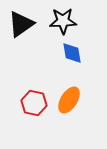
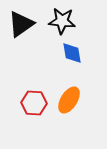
black star: moved 1 px left; rotated 8 degrees clockwise
red hexagon: rotated 10 degrees counterclockwise
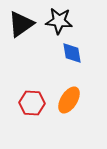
black star: moved 3 px left
red hexagon: moved 2 px left
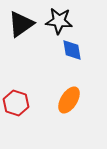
blue diamond: moved 3 px up
red hexagon: moved 16 px left; rotated 15 degrees clockwise
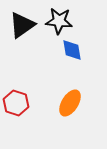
black triangle: moved 1 px right, 1 px down
orange ellipse: moved 1 px right, 3 px down
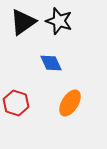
black star: rotated 12 degrees clockwise
black triangle: moved 1 px right, 3 px up
blue diamond: moved 21 px left, 13 px down; rotated 15 degrees counterclockwise
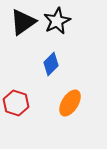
black star: moved 2 px left; rotated 28 degrees clockwise
blue diamond: moved 1 px down; rotated 70 degrees clockwise
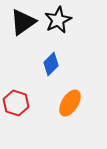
black star: moved 1 px right, 1 px up
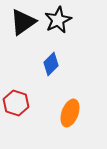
orange ellipse: moved 10 px down; rotated 12 degrees counterclockwise
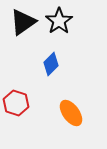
black star: moved 1 px right, 1 px down; rotated 8 degrees counterclockwise
orange ellipse: moved 1 px right; rotated 56 degrees counterclockwise
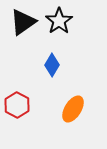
blue diamond: moved 1 px right, 1 px down; rotated 15 degrees counterclockwise
red hexagon: moved 1 px right, 2 px down; rotated 10 degrees clockwise
orange ellipse: moved 2 px right, 4 px up; rotated 68 degrees clockwise
